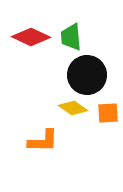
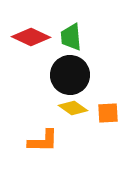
black circle: moved 17 px left
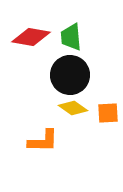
red diamond: rotated 15 degrees counterclockwise
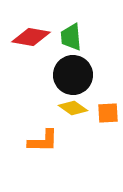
black circle: moved 3 px right
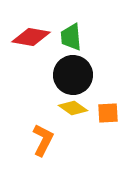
orange L-shape: moved 1 px up; rotated 64 degrees counterclockwise
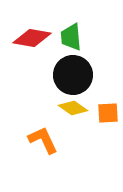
red diamond: moved 1 px right, 1 px down
orange L-shape: rotated 52 degrees counterclockwise
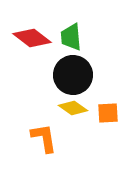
red diamond: rotated 27 degrees clockwise
orange L-shape: moved 1 px right, 2 px up; rotated 16 degrees clockwise
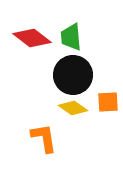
orange square: moved 11 px up
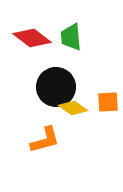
black circle: moved 17 px left, 12 px down
orange L-shape: moved 1 px right, 2 px down; rotated 84 degrees clockwise
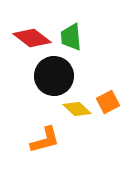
black circle: moved 2 px left, 11 px up
orange square: rotated 25 degrees counterclockwise
yellow diamond: moved 4 px right, 1 px down; rotated 8 degrees clockwise
